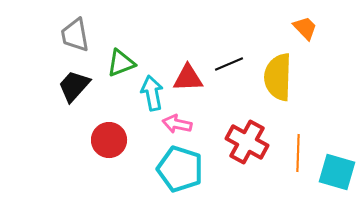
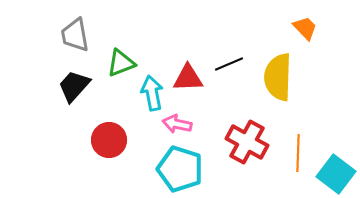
cyan square: moved 1 px left, 2 px down; rotated 21 degrees clockwise
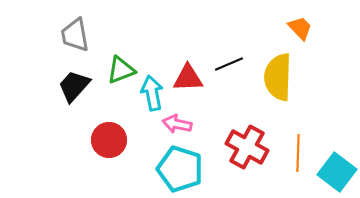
orange trapezoid: moved 5 px left
green triangle: moved 7 px down
red cross: moved 5 px down
cyan square: moved 1 px right, 2 px up
